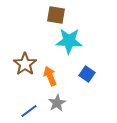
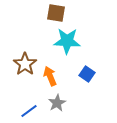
brown square: moved 2 px up
cyan star: moved 2 px left
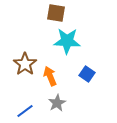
blue line: moved 4 px left
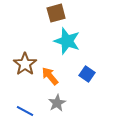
brown square: rotated 24 degrees counterclockwise
cyan star: rotated 16 degrees clockwise
orange arrow: rotated 18 degrees counterclockwise
blue line: rotated 66 degrees clockwise
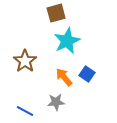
cyan star: rotated 28 degrees clockwise
brown star: moved 3 px up
orange arrow: moved 14 px right, 1 px down
gray star: moved 1 px left, 1 px up; rotated 24 degrees clockwise
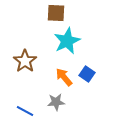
brown square: rotated 18 degrees clockwise
